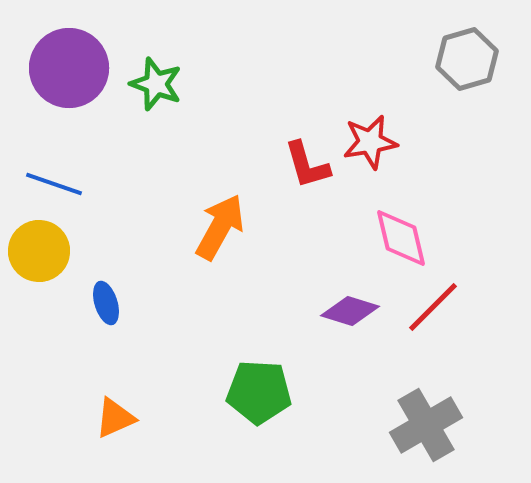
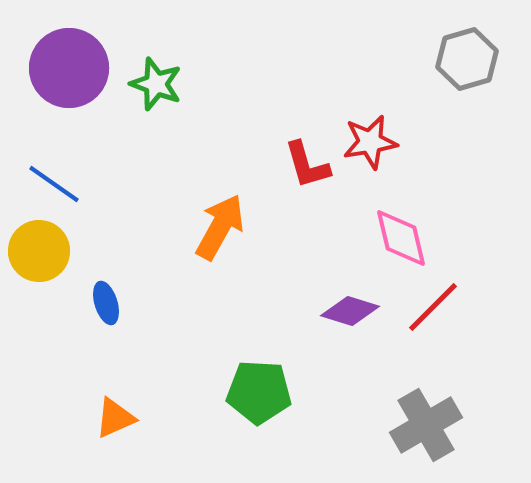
blue line: rotated 16 degrees clockwise
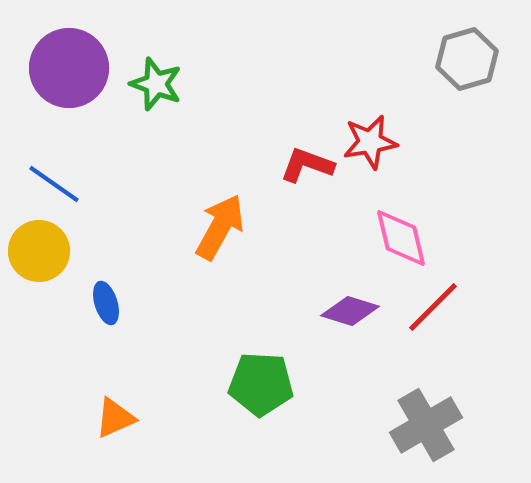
red L-shape: rotated 126 degrees clockwise
green pentagon: moved 2 px right, 8 px up
